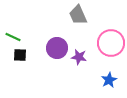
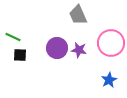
purple star: moved 7 px up
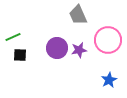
green line: rotated 49 degrees counterclockwise
pink circle: moved 3 px left, 3 px up
purple star: rotated 21 degrees counterclockwise
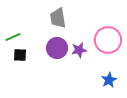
gray trapezoid: moved 20 px left, 3 px down; rotated 15 degrees clockwise
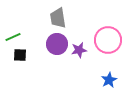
purple circle: moved 4 px up
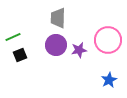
gray trapezoid: rotated 10 degrees clockwise
purple circle: moved 1 px left, 1 px down
black square: rotated 24 degrees counterclockwise
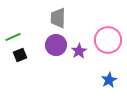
purple star: moved 1 px down; rotated 21 degrees counterclockwise
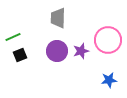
purple circle: moved 1 px right, 6 px down
purple star: moved 2 px right; rotated 14 degrees clockwise
blue star: rotated 21 degrees clockwise
